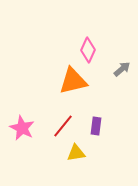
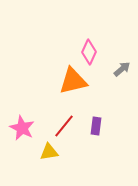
pink diamond: moved 1 px right, 2 px down
red line: moved 1 px right
yellow triangle: moved 27 px left, 1 px up
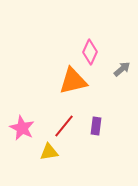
pink diamond: moved 1 px right
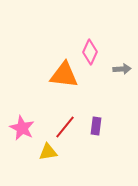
gray arrow: rotated 36 degrees clockwise
orange triangle: moved 9 px left, 6 px up; rotated 20 degrees clockwise
red line: moved 1 px right, 1 px down
yellow triangle: moved 1 px left
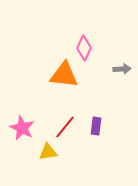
pink diamond: moved 6 px left, 4 px up
